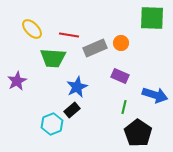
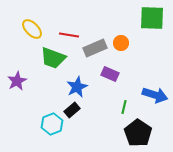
green trapezoid: rotated 16 degrees clockwise
purple rectangle: moved 10 px left, 2 px up
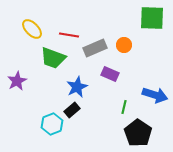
orange circle: moved 3 px right, 2 px down
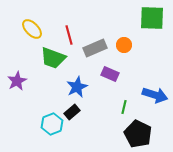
red line: rotated 66 degrees clockwise
black rectangle: moved 2 px down
black pentagon: moved 1 px down; rotated 8 degrees counterclockwise
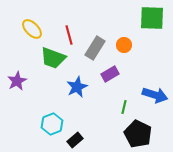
gray rectangle: rotated 35 degrees counterclockwise
purple rectangle: rotated 54 degrees counterclockwise
black rectangle: moved 3 px right, 28 px down
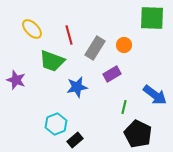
green trapezoid: moved 1 px left, 3 px down
purple rectangle: moved 2 px right
purple star: moved 1 px left, 1 px up; rotated 24 degrees counterclockwise
blue star: rotated 15 degrees clockwise
blue arrow: rotated 20 degrees clockwise
cyan hexagon: moved 4 px right
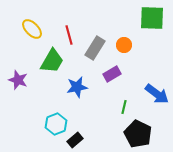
green trapezoid: rotated 80 degrees counterclockwise
purple star: moved 2 px right
blue arrow: moved 2 px right, 1 px up
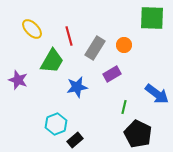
red line: moved 1 px down
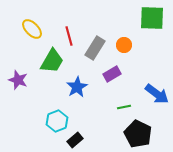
blue star: rotated 20 degrees counterclockwise
green line: rotated 64 degrees clockwise
cyan hexagon: moved 1 px right, 3 px up
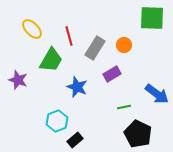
green trapezoid: moved 1 px left, 1 px up
blue star: rotated 20 degrees counterclockwise
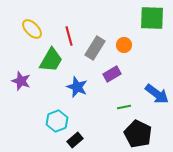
purple star: moved 3 px right, 1 px down
